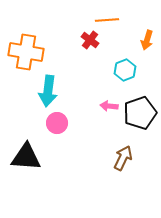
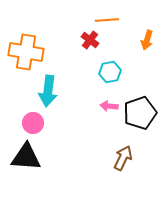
cyan hexagon: moved 15 px left, 2 px down; rotated 10 degrees clockwise
pink circle: moved 24 px left
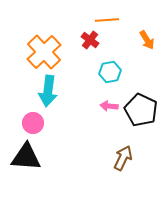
orange arrow: rotated 48 degrees counterclockwise
orange cross: moved 18 px right; rotated 36 degrees clockwise
black pentagon: moved 1 px right, 3 px up; rotated 28 degrees counterclockwise
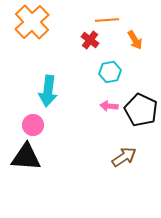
orange arrow: moved 12 px left
orange cross: moved 12 px left, 30 px up
pink circle: moved 2 px down
brown arrow: moved 1 px right, 1 px up; rotated 30 degrees clockwise
